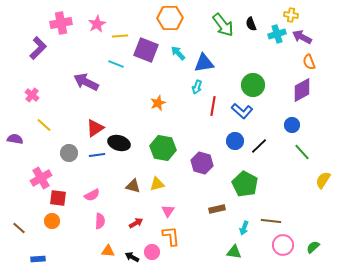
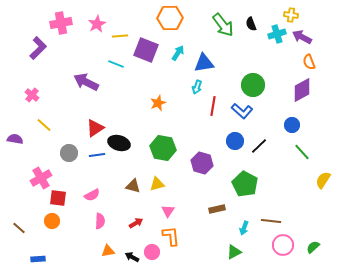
cyan arrow at (178, 53): rotated 77 degrees clockwise
orange triangle at (108, 251): rotated 16 degrees counterclockwise
green triangle at (234, 252): rotated 35 degrees counterclockwise
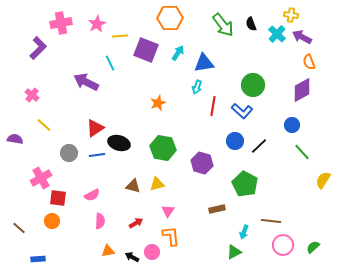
cyan cross at (277, 34): rotated 30 degrees counterclockwise
cyan line at (116, 64): moved 6 px left, 1 px up; rotated 42 degrees clockwise
cyan arrow at (244, 228): moved 4 px down
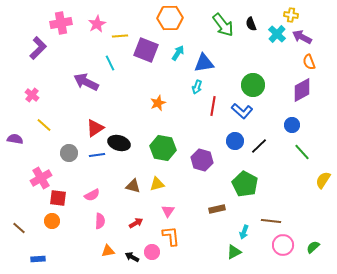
purple hexagon at (202, 163): moved 3 px up
